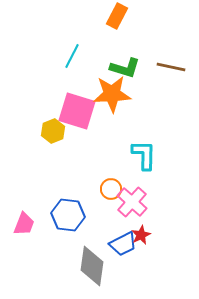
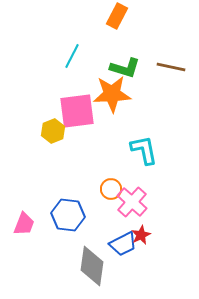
pink square: rotated 24 degrees counterclockwise
cyan L-shape: moved 5 px up; rotated 12 degrees counterclockwise
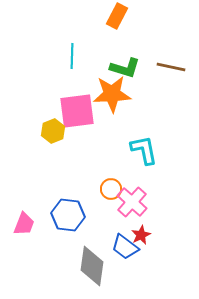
cyan line: rotated 25 degrees counterclockwise
blue trapezoid: moved 2 px right, 3 px down; rotated 64 degrees clockwise
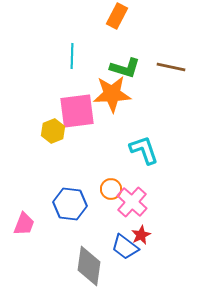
cyan L-shape: rotated 8 degrees counterclockwise
blue hexagon: moved 2 px right, 11 px up
gray diamond: moved 3 px left
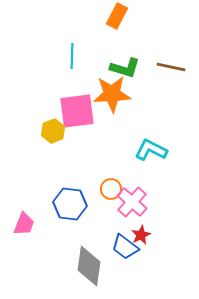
cyan L-shape: moved 7 px right; rotated 44 degrees counterclockwise
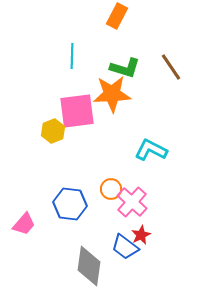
brown line: rotated 44 degrees clockwise
pink trapezoid: rotated 20 degrees clockwise
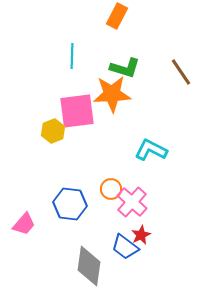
brown line: moved 10 px right, 5 px down
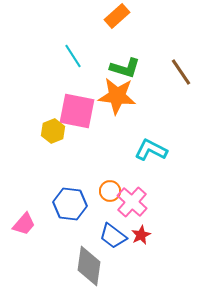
orange rectangle: rotated 20 degrees clockwise
cyan line: moved 1 px right; rotated 35 degrees counterclockwise
orange star: moved 5 px right, 2 px down; rotated 9 degrees clockwise
pink square: rotated 18 degrees clockwise
orange circle: moved 1 px left, 2 px down
blue trapezoid: moved 12 px left, 11 px up
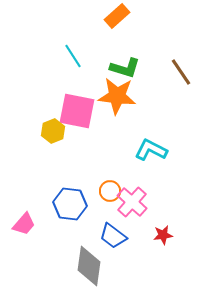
red star: moved 22 px right; rotated 18 degrees clockwise
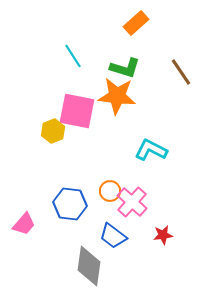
orange rectangle: moved 19 px right, 7 px down
